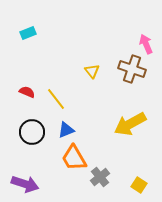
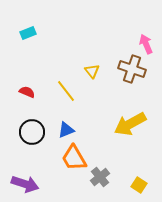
yellow line: moved 10 px right, 8 px up
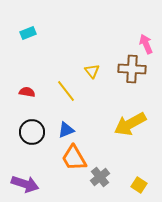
brown cross: rotated 16 degrees counterclockwise
red semicircle: rotated 14 degrees counterclockwise
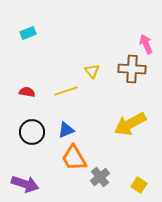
yellow line: rotated 70 degrees counterclockwise
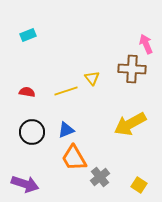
cyan rectangle: moved 2 px down
yellow triangle: moved 7 px down
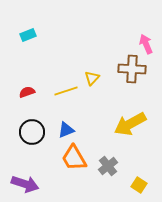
yellow triangle: rotated 21 degrees clockwise
red semicircle: rotated 28 degrees counterclockwise
gray cross: moved 8 px right, 11 px up
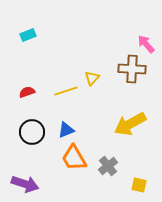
pink arrow: rotated 18 degrees counterclockwise
yellow square: rotated 21 degrees counterclockwise
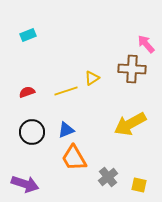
yellow triangle: rotated 14 degrees clockwise
gray cross: moved 11 px down
